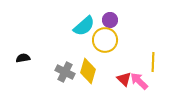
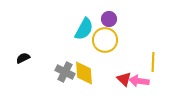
purple circle: moved 1 px left, 1 px up
cyan semicircle: moved 3 px down; rotated 20 degrees counterclockwise
black semicircle: rotated 16 degrees counterclockwise
yellow diamond: moved 4 px left, 2 px down; rotated 20 degrees counterclockwise
pink arrow: rotated 36 degrees counterclockwise
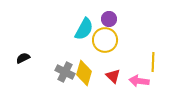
yellow diamond: rotated 20 degrees clockwise
red triangle: moved 11 px left, 3 px up
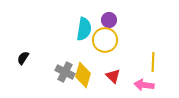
purple circle: moved 1 px down
cyan semicircle: rotated 20 degrees counterclockwise
black semicircle: rotated 32 degrees counterclockwise
yellow diamond: moved 1 px left, 2 px down
pink arrow: moved 5 px right, 4 px down
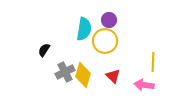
yellow circle: moved 1 px down
black semicircle: moved 21 px right, 8 px up
gray cross: rotated 36 degrees clockwise
